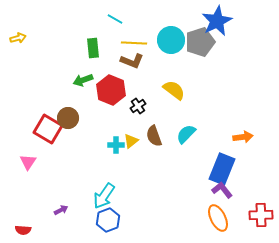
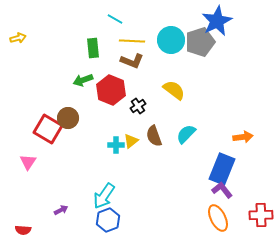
yellow line: moved 2 px left, 2 px up
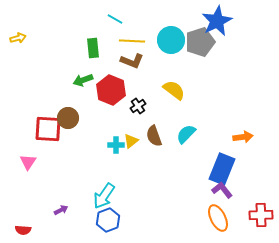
red square: rotated 28 degrees counterclockwise
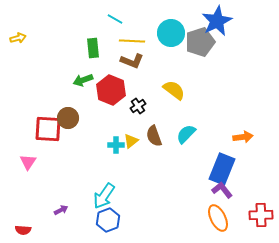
cyan circle: moved 7 px up
